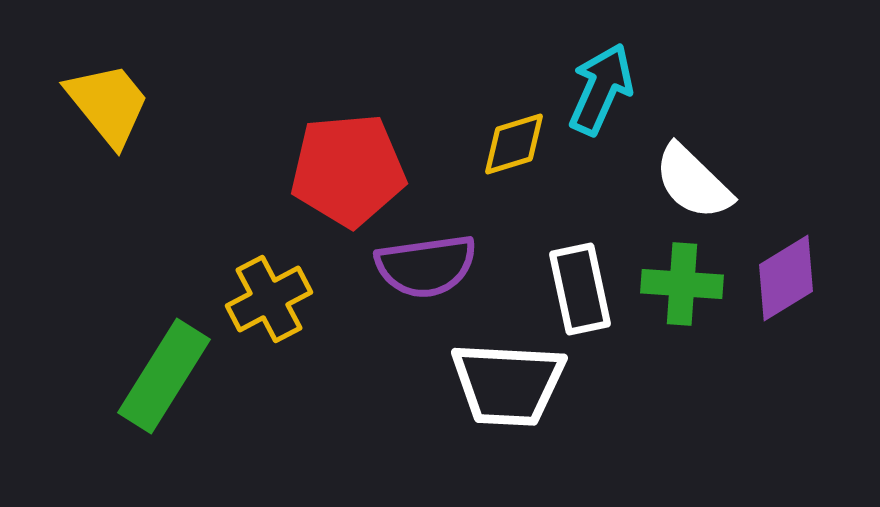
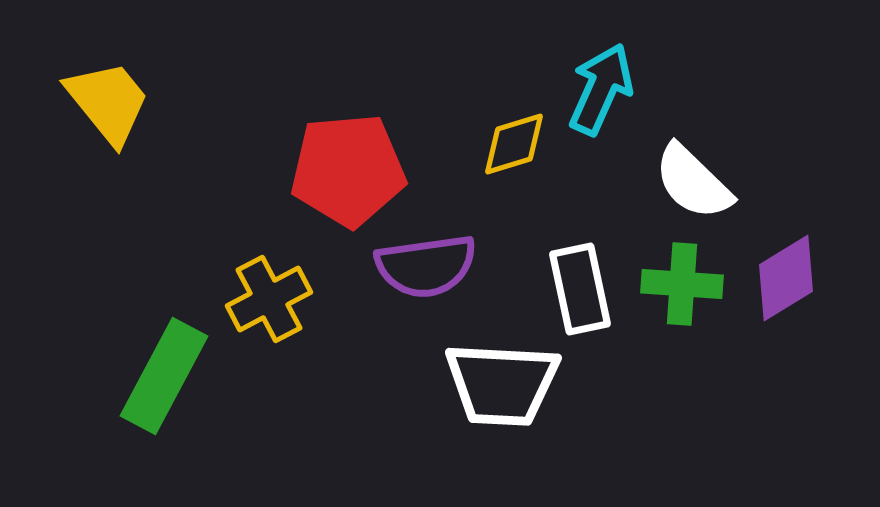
yellow trapezoid: moved 2 px up
green rectangle: rotated 4 degrees counterclockwise
white trapezoid: moved 6 px left
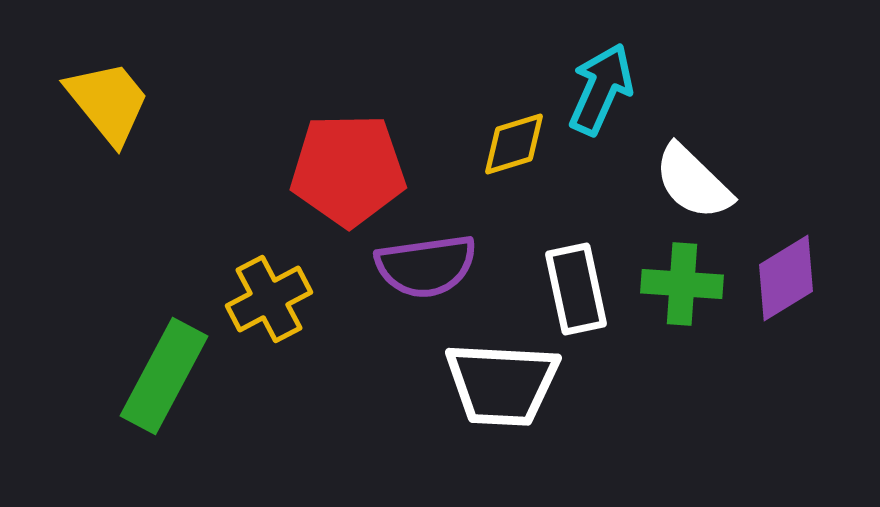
red pentagon: rotated 4 degrees clockwise
white rectangle: moved 4 px left
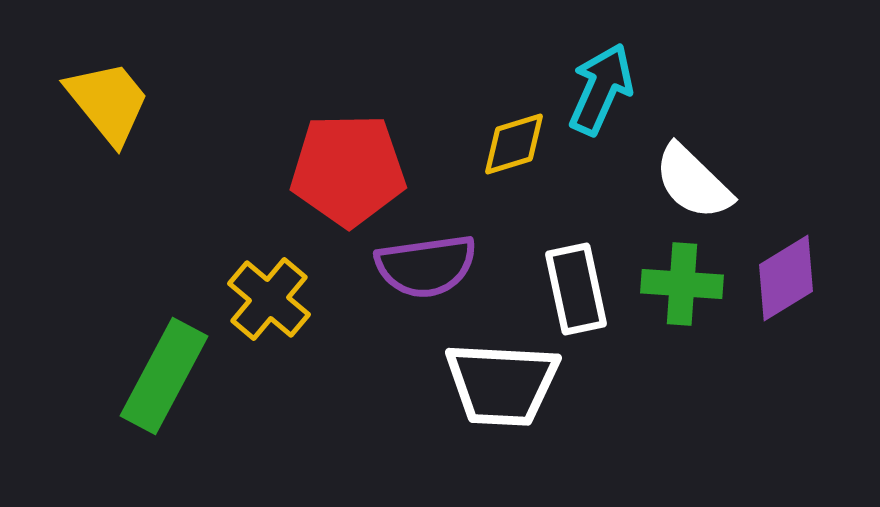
yellow cross: rotated 22 degrees counterclockwise
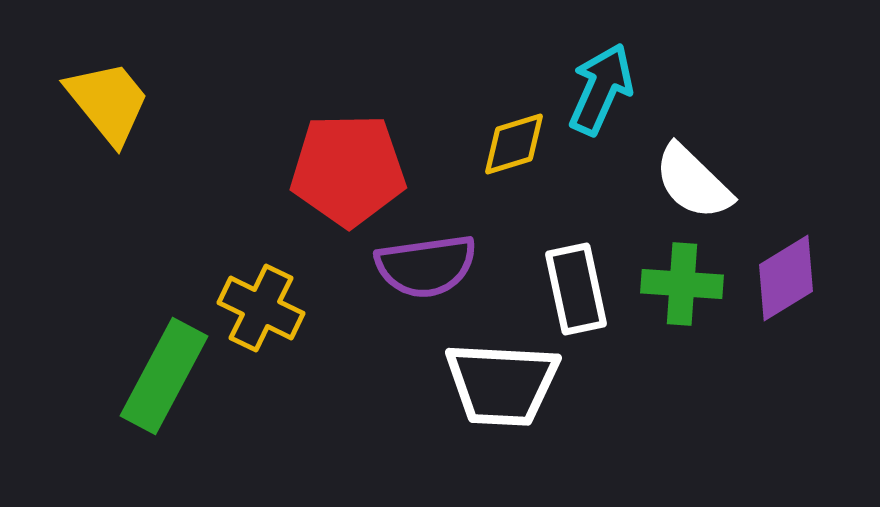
yellow cross: moved 8 px left, 9 px down; rotated 14 degrees counterclockwise
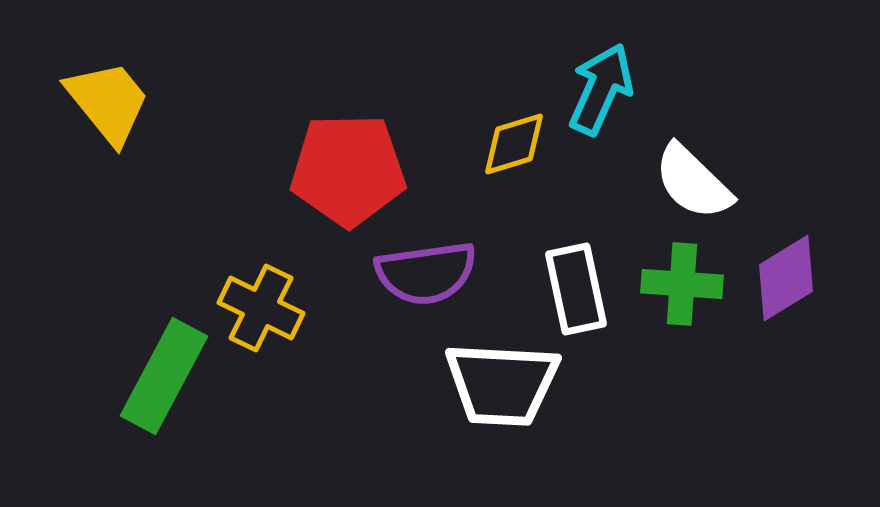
purple semicircle: moved 7 px down
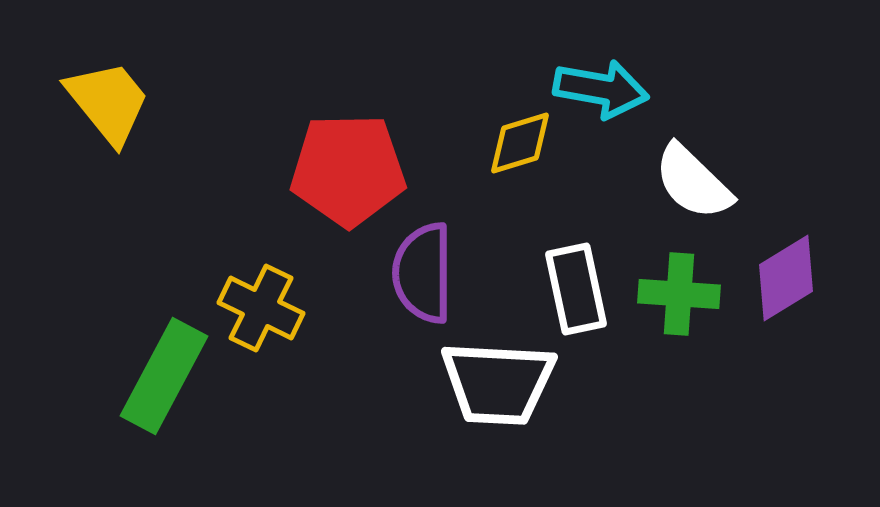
cyan arrow: rotated 76 degrees clockwise
yellow diamond: moved 6 px right, 1 px up
purple semicircle: moved 3 px left; rotated 98 degrees clockwise
green cross: moved 3 px left, 10 px down
white trapezoid: moved 4 px left, 1 px up
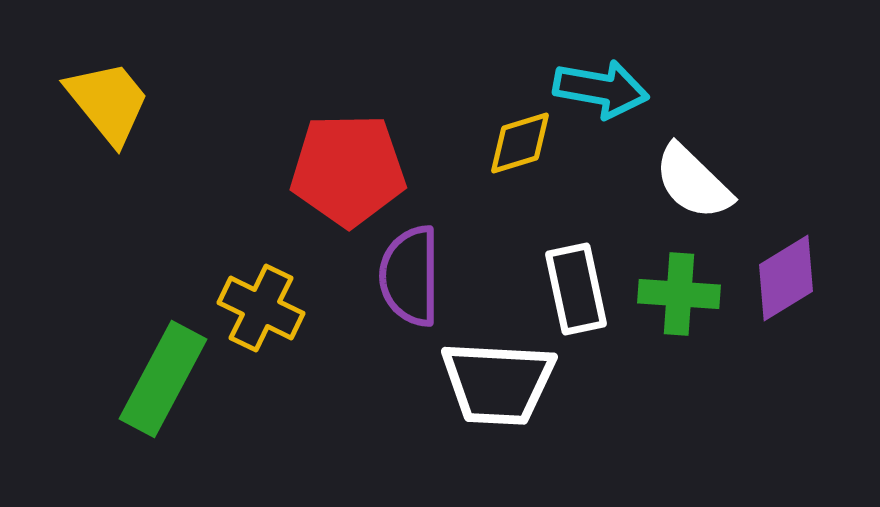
purple semicircle: moved 13 px left, 3 px down
green rectangle: moved 1 px left, 3 px down
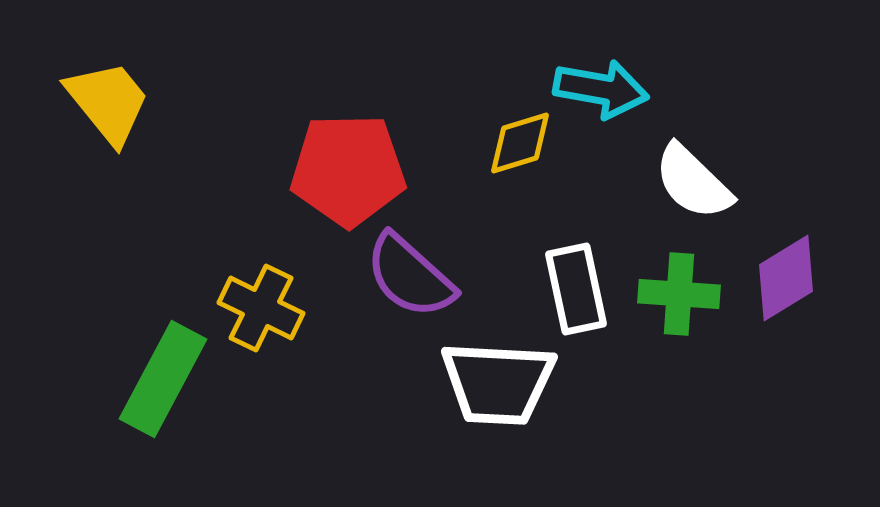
purple semicircle: rotated 48 degrees counterclockwise
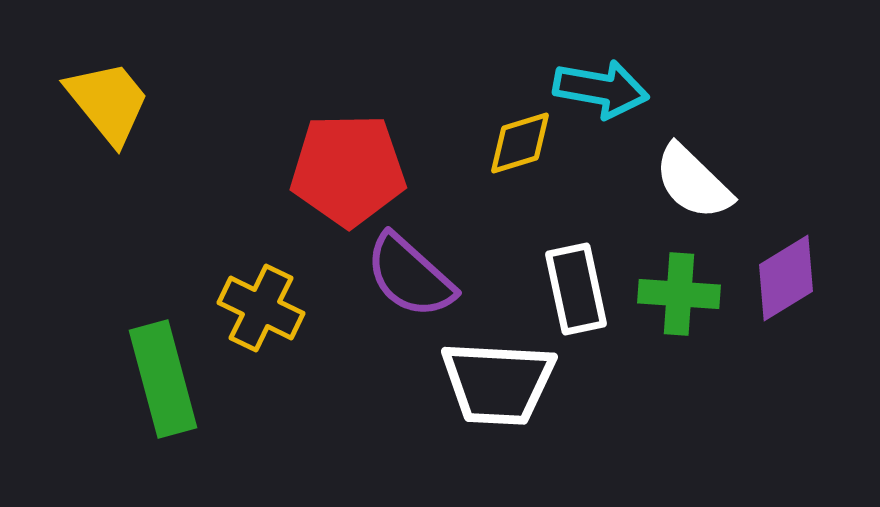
green rectangle: rotated 43 degrees counterclockwise
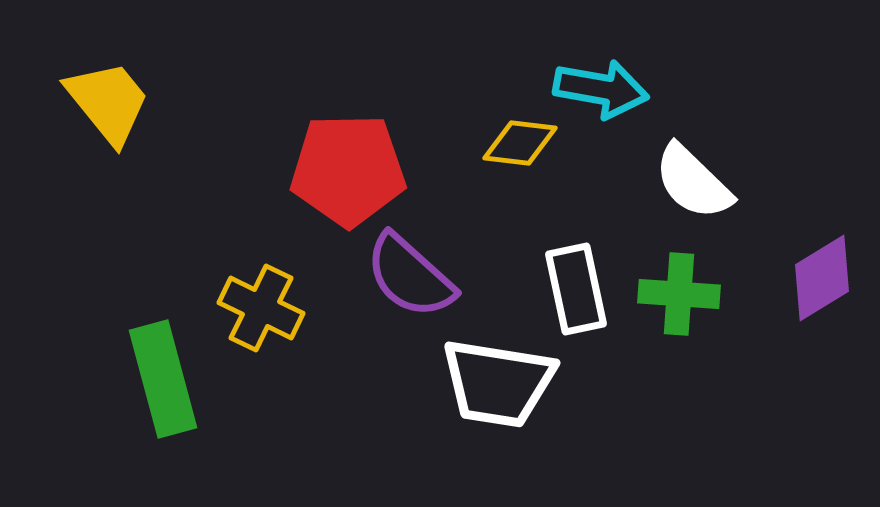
yellow diamond: rotated 24 degrees clockwise
purple diamond: moved 36 px right
white trapezoid: rotated 6 degrees clockwise
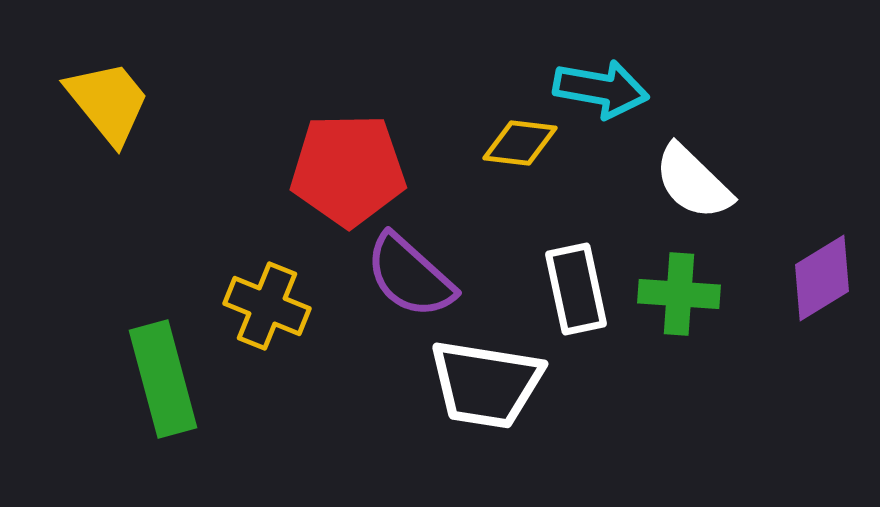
yellow cross: moved 6 px right, 2 px up; rotated 4 degrees counterclockwise
white trapezoid: moved 12 px left, 1 px down
